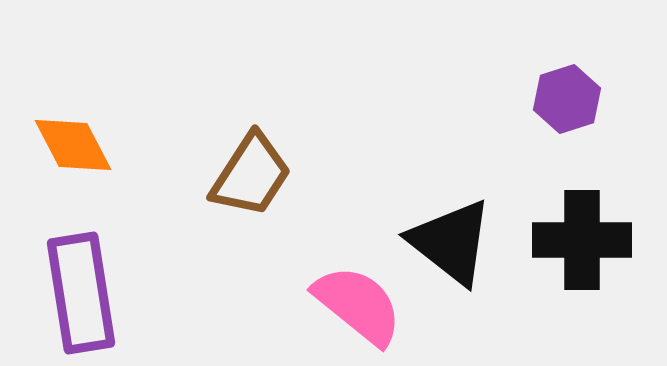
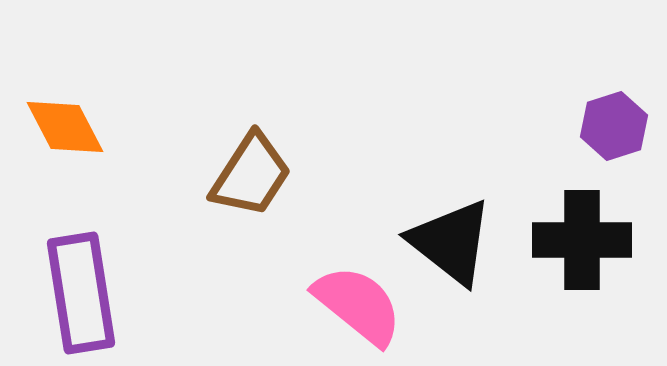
purple hexagon: moved 47 px right, 27 px down
orange diamond: moved 8 px left, 18 px up
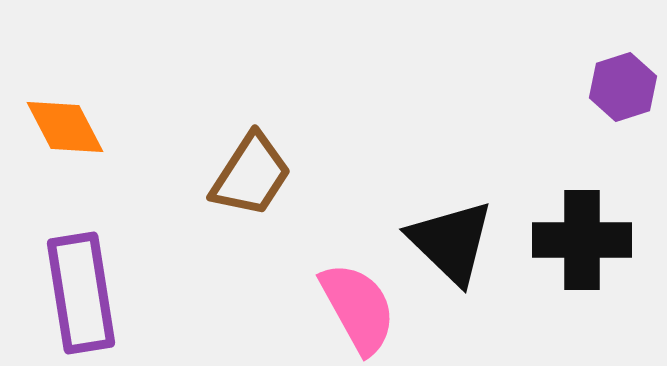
purple hexagon: moved 9 px right, 39 px up
black triangle: rotated 6 degrees clockwise
pink semicircle: moved 3 px down; rotated 22 degrees clockwise
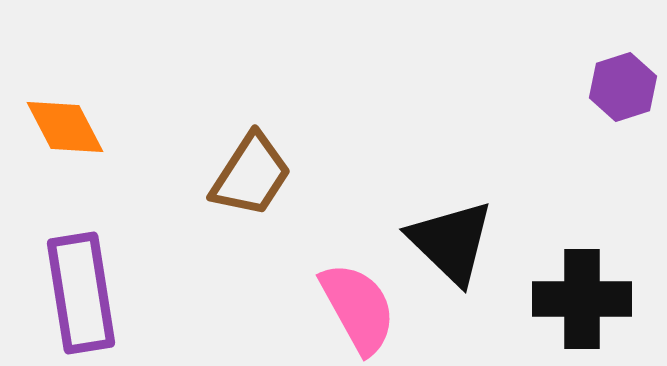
black cross: moved 59 px down
